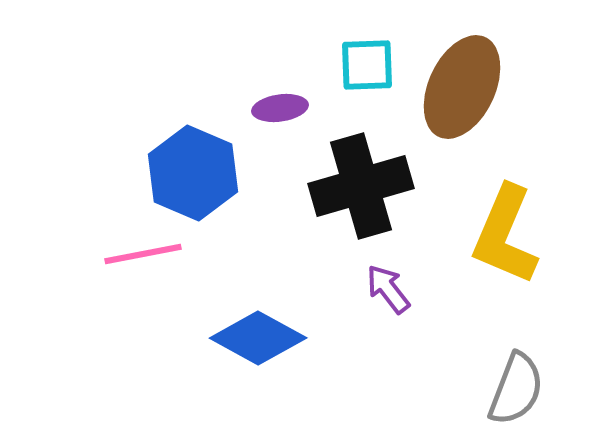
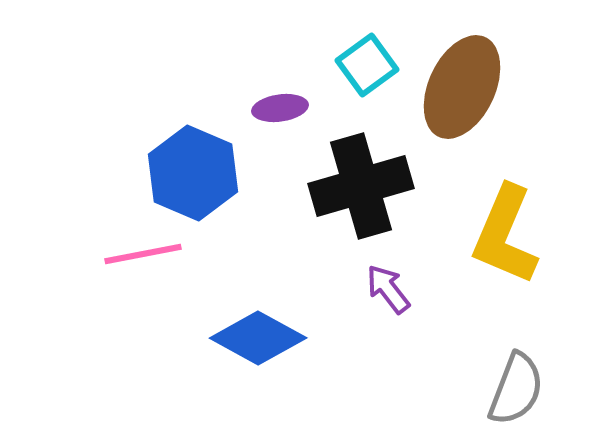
cyan square: rotated 34 degrees counterclockwise
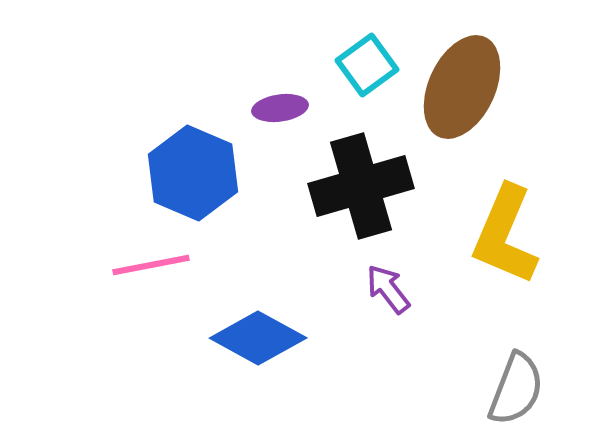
pink line: moved 8 px right, 11 px down
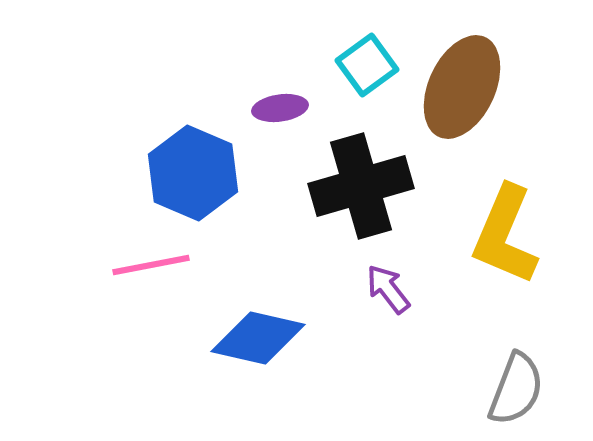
blue diamond: rotated 16 degrees counterclockwise
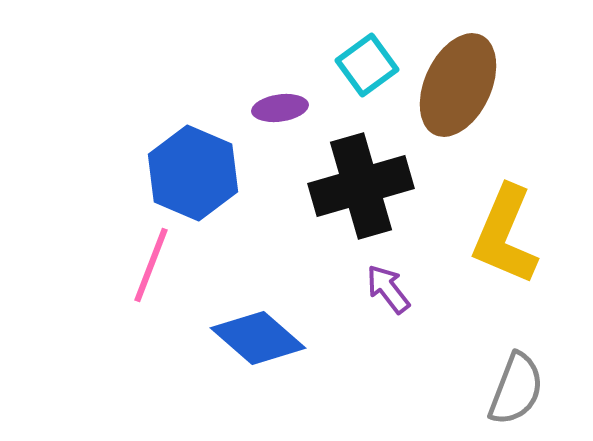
brown ellipse: moved 4 px left, 2 px up
pink line: rotated 58 degrees counterclockwise
blue diamond: rotated 28 degrees clockwise
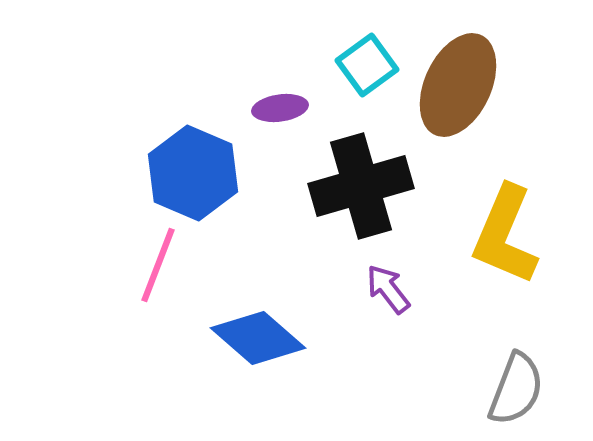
pink line: moved 7 px right
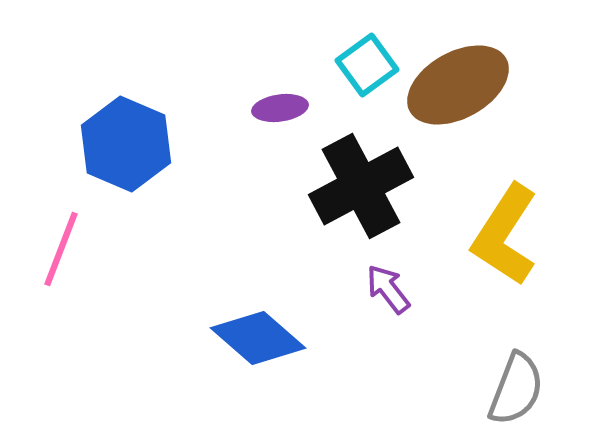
brown ellipse: rotated 36 degrees clockwise
blue hexagon: moved 67 px left, 29 px up
black cross: rotated 12 degrees counterclockwise
yellow L-shape: rotated 10 degrees clockwise
pink line: moved 97 px left, 16 px up
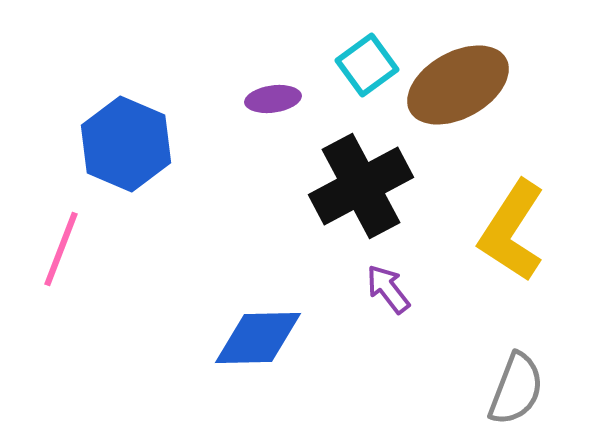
purple ellipse: moved 7 px left, 9 px up
yellow L-shape: moved 7 px right, 4 px up
blue diamond: rotated 42 degrees counterclockwise
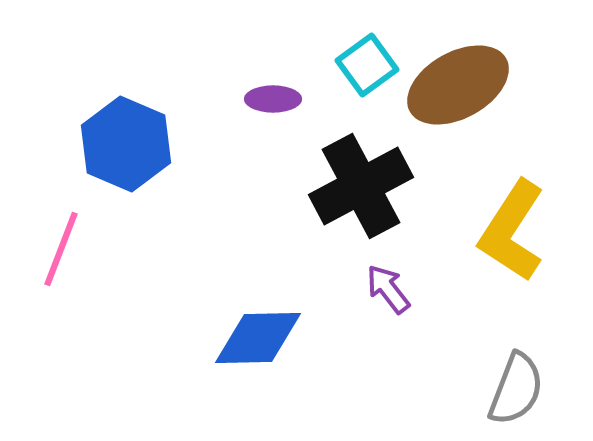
purple ellipse: rotated 8 degrees clockwise
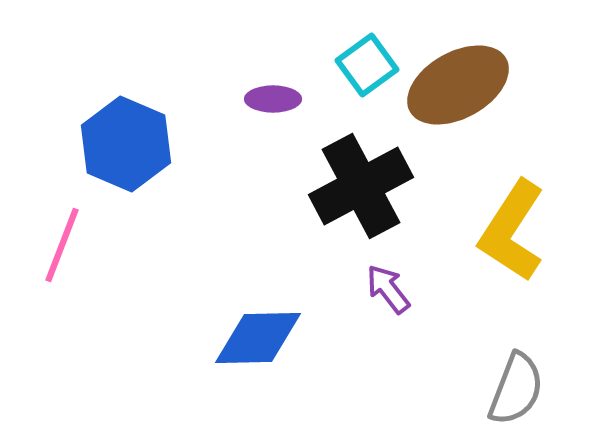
pink line: moved 1 px right, 4 px up
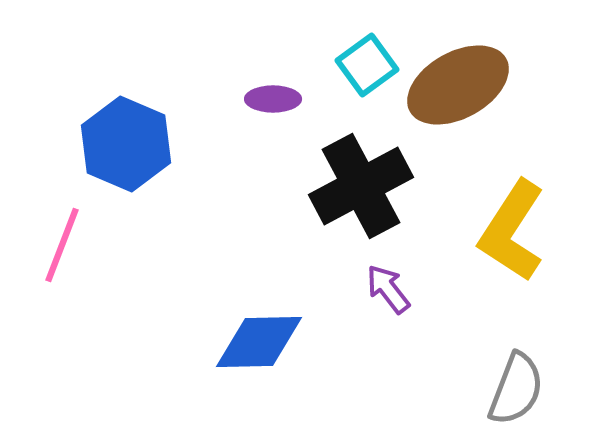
blue diamond: moved 1 px right, 4 px down
